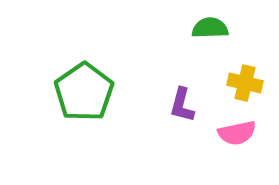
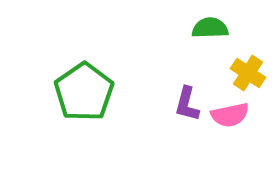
yellow cross: moved 3 px right, 10 px up; rotated 20 degrees clockwise
purple L-shape: moved 5 px right, 1 px up
pink semicircle: moved 7 px left, 18 px up
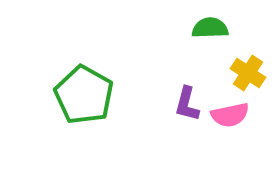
green pentagon: moved 3 px down; rotated 8 degrees counterclockwise
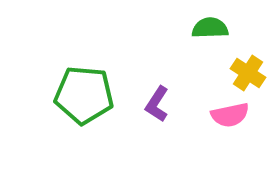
green pentagon: rotated 24 degrees counterclockwise
purple L-shape: moved 30 px left; rotated 18 degrees clockwise
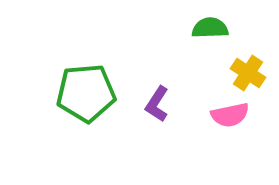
green pentagon: moved 2 px right, 2 px up; rotated 10 degrees counterclockwise
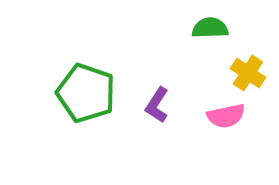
green pentagon: rotated 24 degrees clockwise
purple L-shape: moved 1 px down
pink semicircle: moved 4 px left, 1 px down
